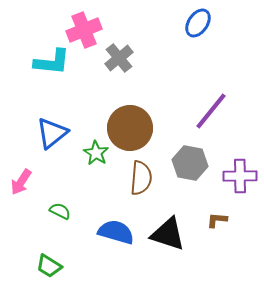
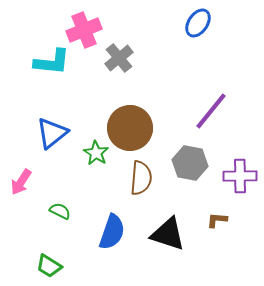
blue semicircle: moved 4 px left; rotated 93 degrees clockwise
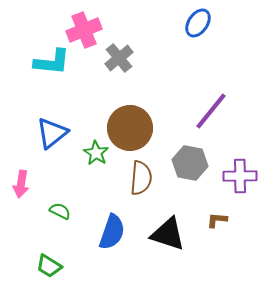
pink arrow: moved 2 px down; rotated 24 degrees counterclockwise
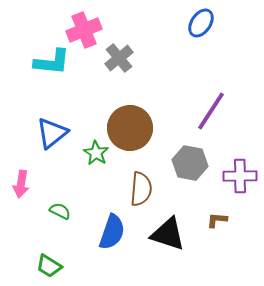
blue ellipse: moved 3 px right
purple line: rotated 6 degrees counterclockwise
brown semicircle: moved 11 px down
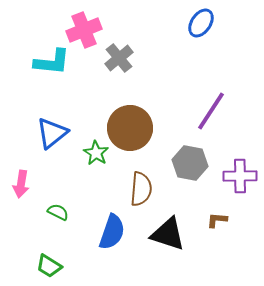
green semicircle: moved 2 px left, 1 px down
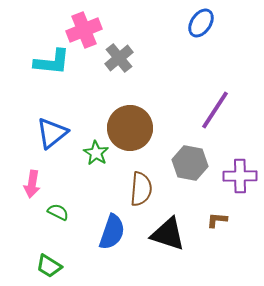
purple line: moved 4 px right, 1 px up
pink arrow: moved 11 px right
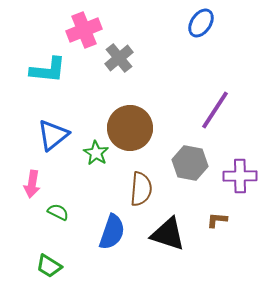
cyan L-shape: moved 4 px left, 8 px down
blue triangle: moved 1 px right, 2 px down
